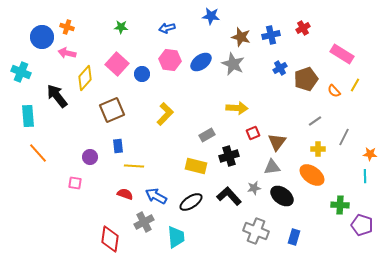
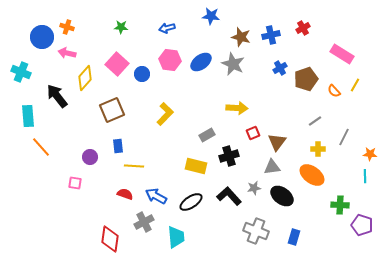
orange line at (38, 153): moved 3 px right, 6 px up
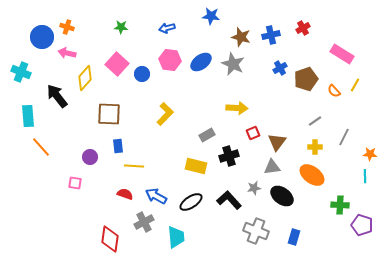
brown square at (112, 110): moved 3 px left, 4 px down; rotated 25 degrees clockwise
yellow cross at (318, 149): moved 3 px left, 2 px up
black L-shape at (229, 196): moved 4 px down
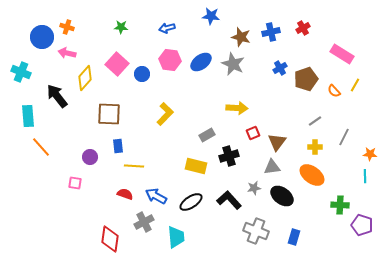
blue cross at (271, 35): moved 3 px up
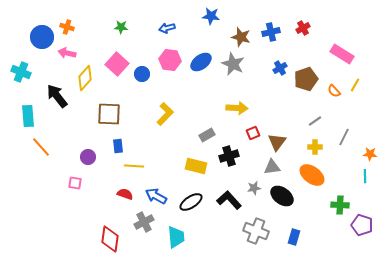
purple circle at (90, 157): moved 2 px left
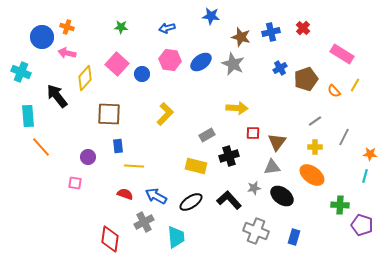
red cross at (303, 28): rotated 16 degrees counterclockwise
red square at (253, 133): rotated 24 degrees clockwise
cyan line at (365, 176): rotated 16 degrees clockwise
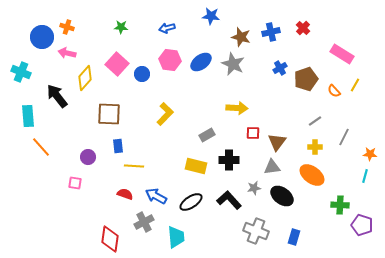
black cross at (229, 156): moved 4 px down; rotated 18 degrees clockwise
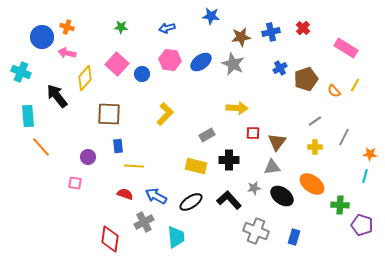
brown star at (241, 37): rotated 24 degrees counterclockwise
pink rectangle at (342, 54): moved 4 px right, 6 px up
orange ellipse at (312, 175): moved 9 px down
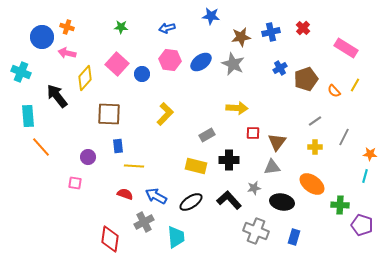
black ellipse at (282, 196): moved 6 px down; rotated 25 degrees counterclockwise
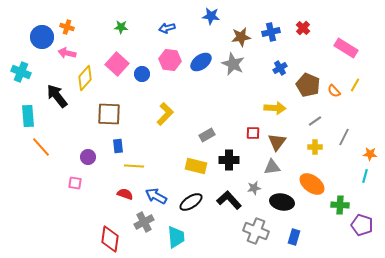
brown pentagon at (306, 79): moved 2 px right, 6 px down; rotated 30 degrees counterclockwise
yellow arrow at (237, 108): moved 38 px right
